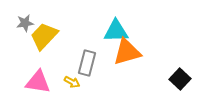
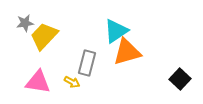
cyan triangle: rotated 32 degrees counterclockwise
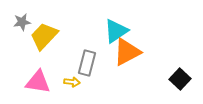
gray star: moved 3 px left, 1 px up
orange triangle: rotated 12 degrees counterclockwise
yellow arrow: rotated 21 degrees counterclockwise
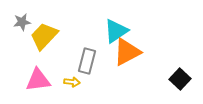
gray rectangle: moved 2 px up
pink triangle: moved 2 px up; rotated 16 degrees counterclockwise
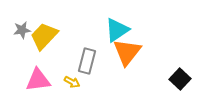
gray star: moved 8 px down
cyan triangle: moved 1 px right, 1 px up
orange triangle: rotated 24 degrees counterclockwise
yellow arrow: rotated 21 degrees clockwise
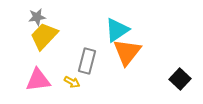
gray star: moved 15 px right, 13 px up
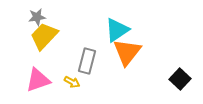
pink triangle: rotated 12 degrees counterclockwise
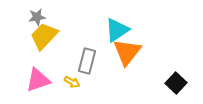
black square: moved 4 px left, 4 px down
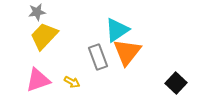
gray star: moved 5 px up
gray rectangle: moved 11 px right, 4 px up; rotated 35 degrees counterclockwise
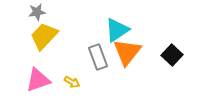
black square: moved 4 px left, 28 px up
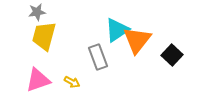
yellow trapezoid: rotated 28 degrees counterclockwise
orange triangle: moved 10 px right, 12 px up
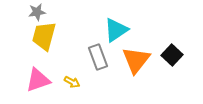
cyan triangle: moved 1 px left
orange triangle: moved 1 px left, 20 px down
